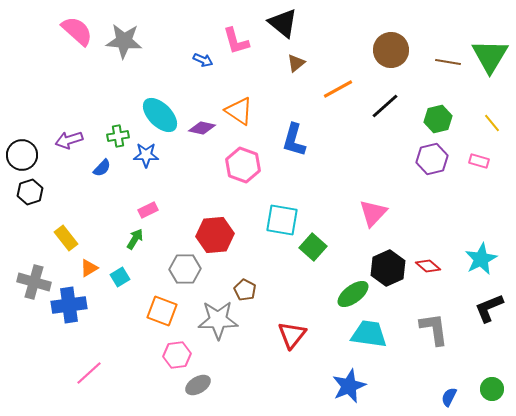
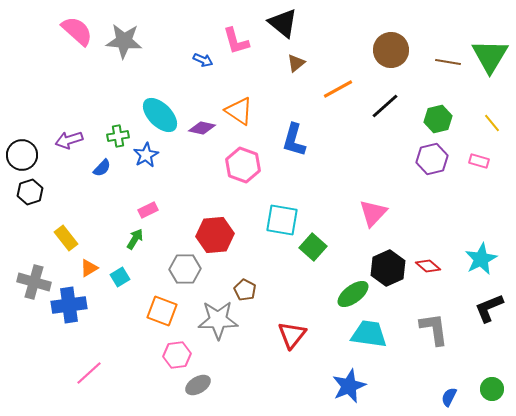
blue star at (146, 155): rotated 30 degrees counterclockwise
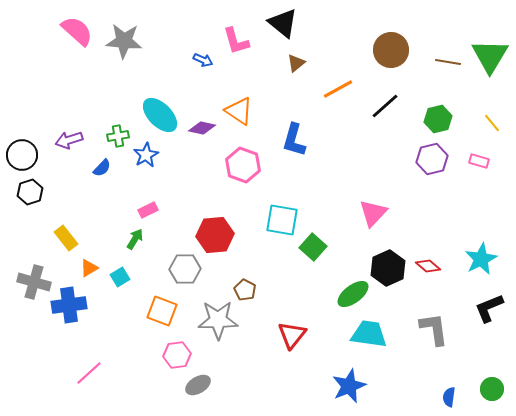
blue semicircle at (449, 397): rotated 18 degrees counterclockwise
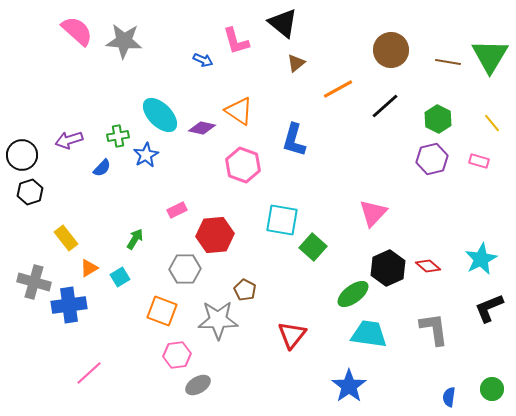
green hexagon at (438, 119): rotated 20 degrees counterclockwise
pink rectangle at (148, 210): moved 29 px right
blue star at (349, 386): rotated 12 degrees counterclockwise
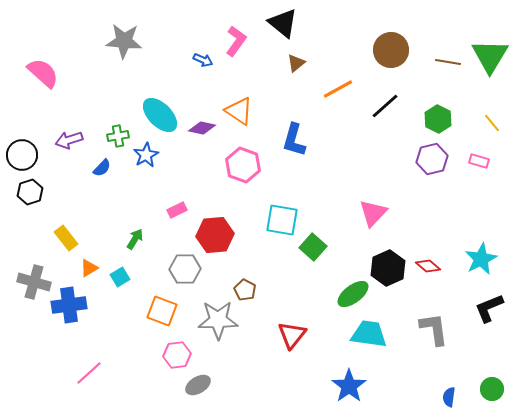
pink semicircle at (77, 31): moved 34 px left, 42 px down
pink L-shape at (236, 41): rotated 128 degrees counterclockwise
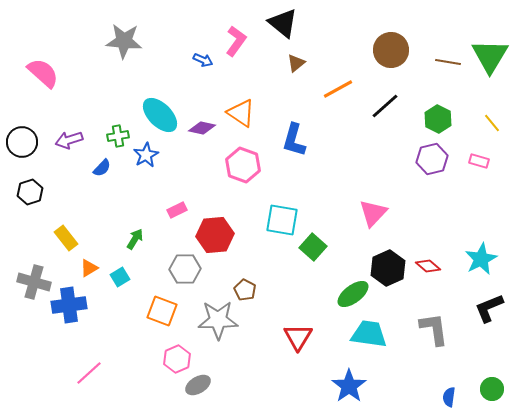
orange triangle at (239, 111): moved 2 px right, 2 px down
black circle at (22, 155): moved 13 px up
red triangle at (292, 335): moved 6 px right, 2 px down; rotated 8 degrees counterclockwise
pink hexagon at (177, 355): moved 4 px down; rotated 16 degrees counterclockwise
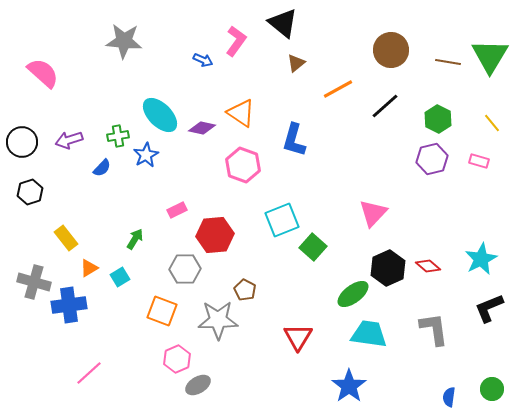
cyan square at (282, 220): rotated 32 degrees counterclockwise
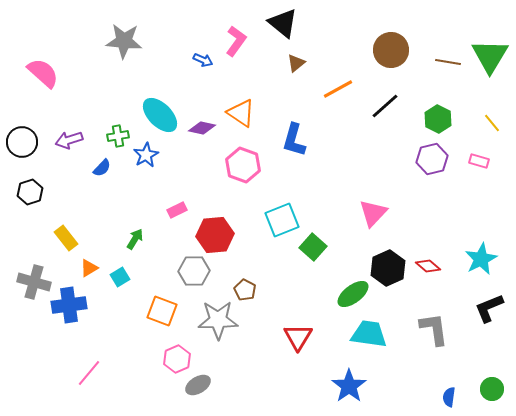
gray hexagon at (185, 269): moved 9 px right, 2 px down
pink line at (89, 373): rotated 8 degrees counterclockwise
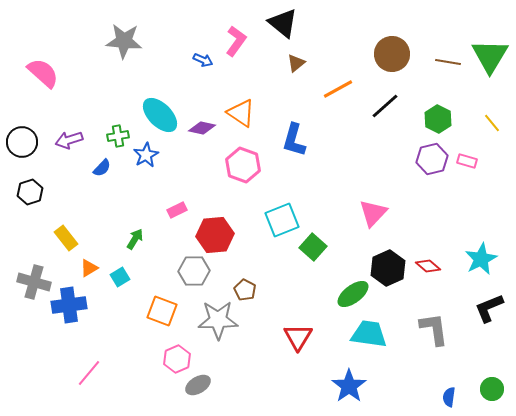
brown circle at (391, 50): moved 1 px right, 4 px down
pink rectangle at (479, 161): moved 12 px left
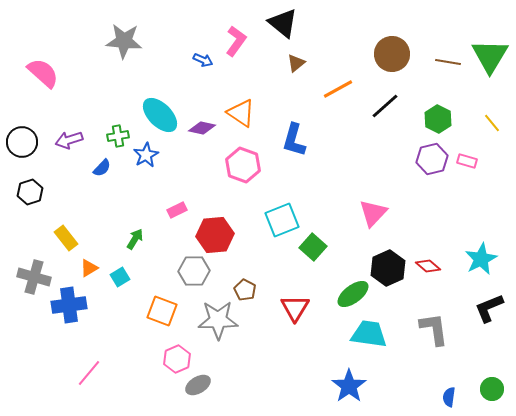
gray cross at (34, 282): moved 5 px up
red triangle at (298, 337): moved 3 px left, 29 px up
